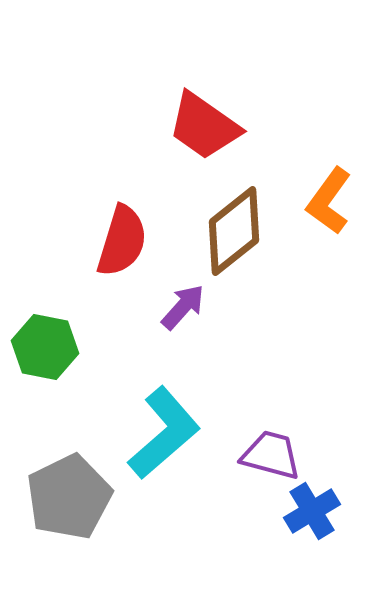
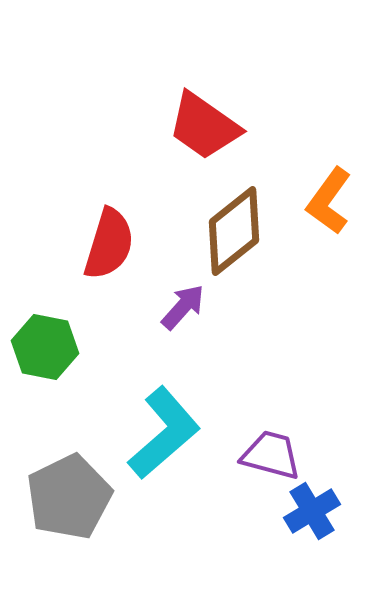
red semicircle: moved 13 px left, 3 px down
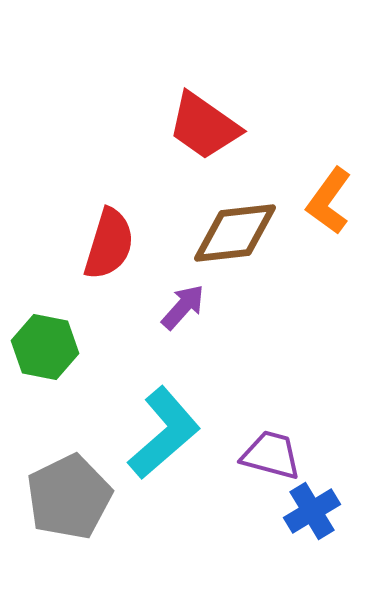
brown diamond: moved 1 px right, 2 px down; rotated 32 degrees clockwise
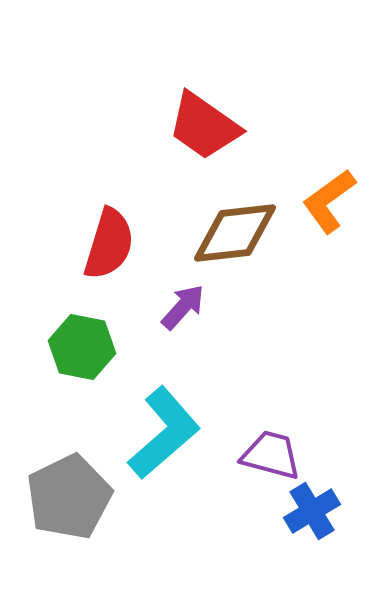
orange L-shape: rotated 18 degrees clockwise
green hexagon: moved 37 px right
